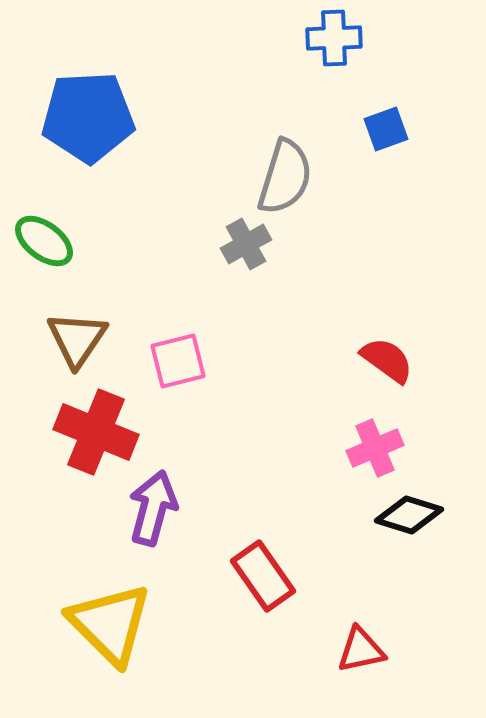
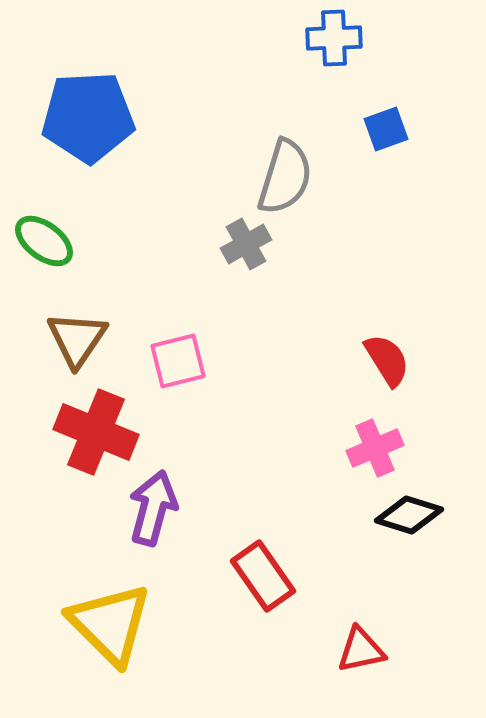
red semicircle: rotated 22 degrees clockwise
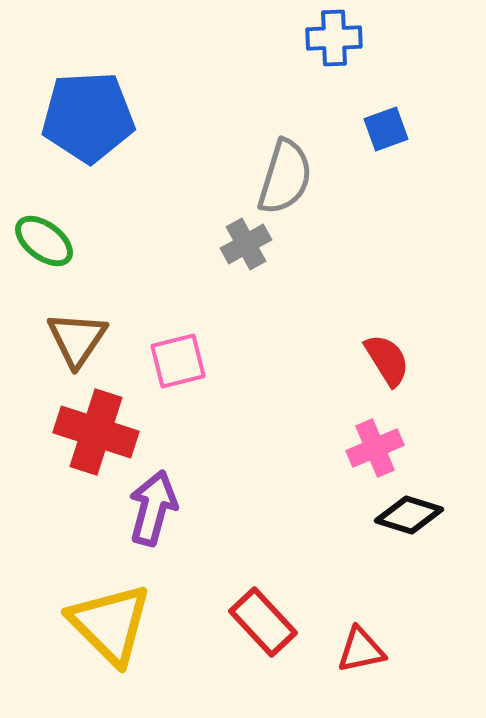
red cross: rotated 4 degrees counterclockwise
red rectangle: moved 46 px down; rotated 8 degrees counterclockwise
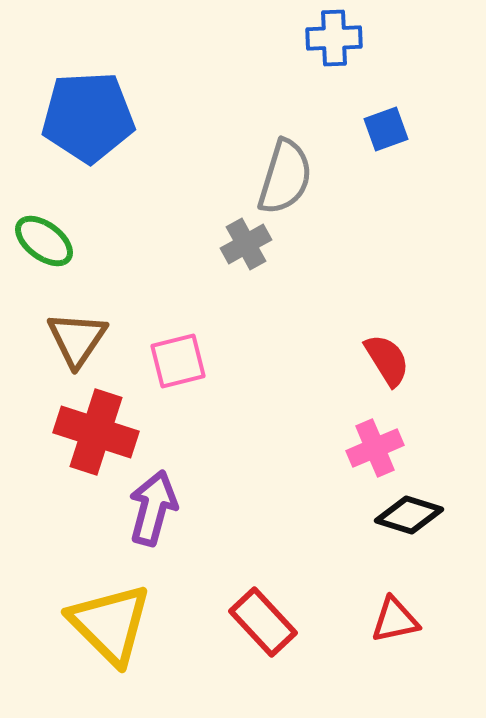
red triangle: moved 34 px right, 30 px up
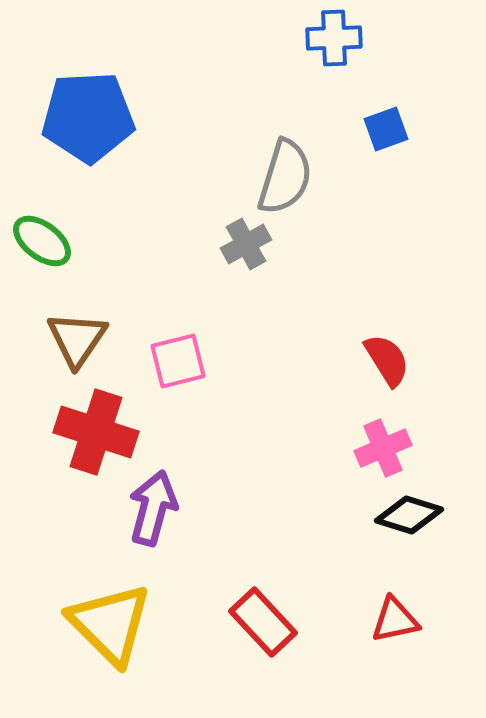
green ellipse: moved 2 px left
pink cross: moved 8 px right
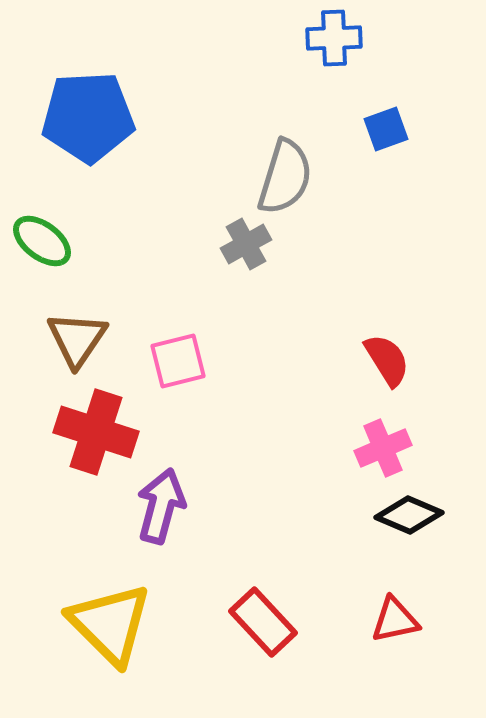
purple arrow: moved 8 px right, 2 px up
black diamond: rotated 6 degrees clockwise
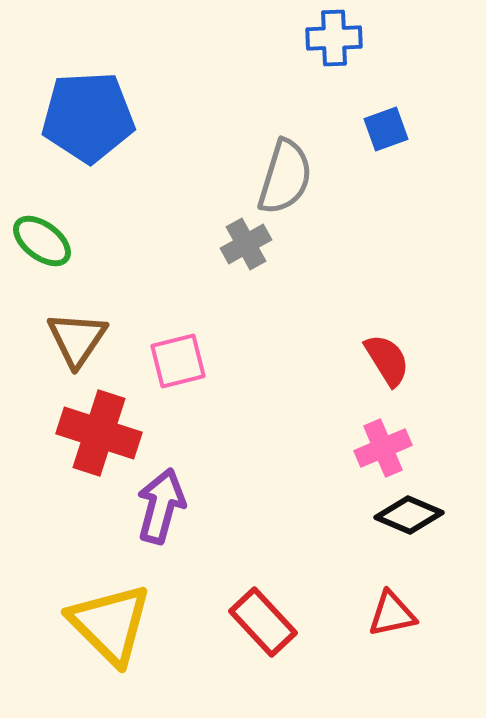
red cross: moved 3 px right, 1 px down
red triangle: moved 3 px left, 6 px up
